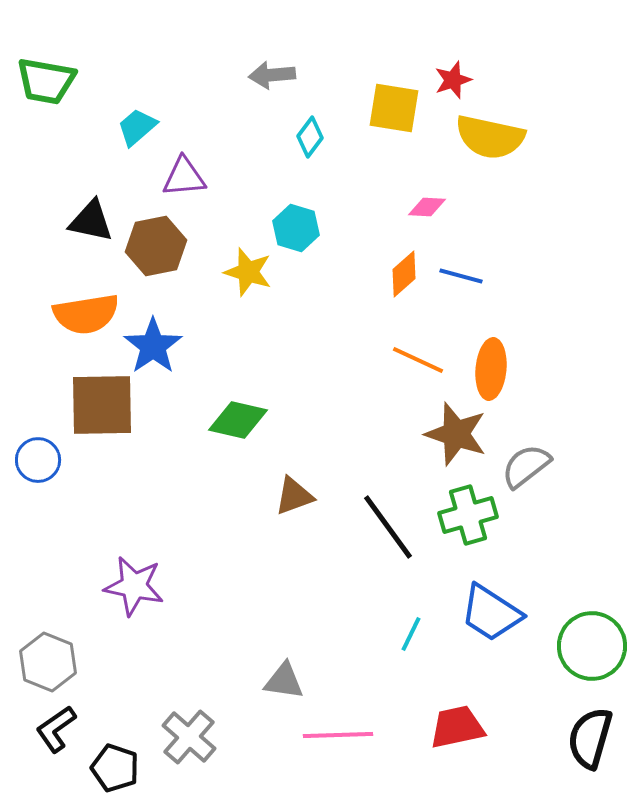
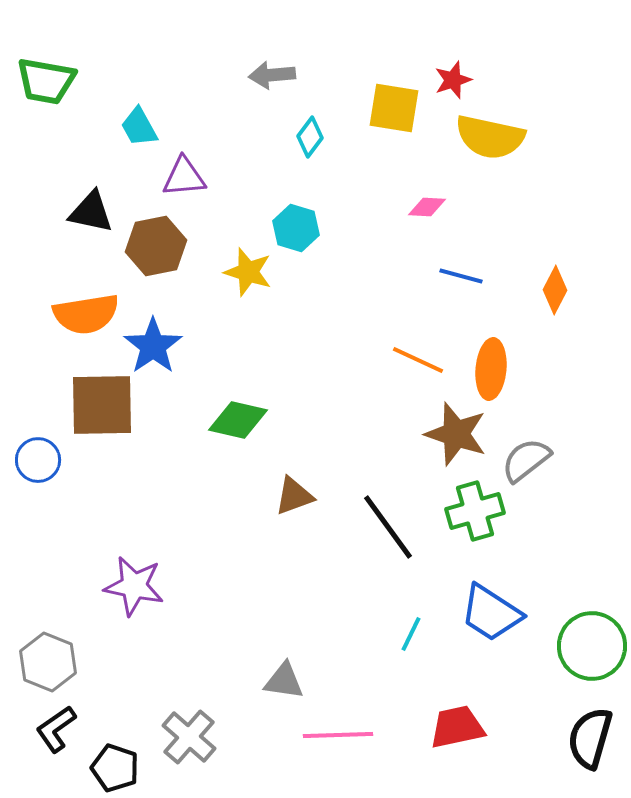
cyan trapezoid: moved 2 px right; rotated 78 degrees counterclockwise
black triangle: moved 9 px up
orange diamond: moved 151 px right, 16 px down; rotated 21 degrees counterclockwise
gray semicircle: moved 6 px up
green cross: moved 7 px right, 4 px up
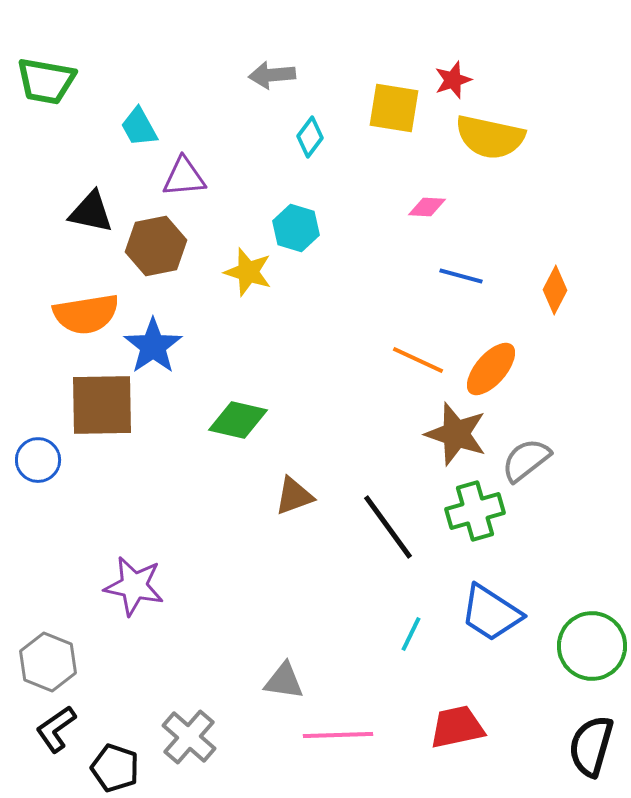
orange ellipse: rotated 36 degrees clockwise
black semicircle: moved 1 px right, 8 px down
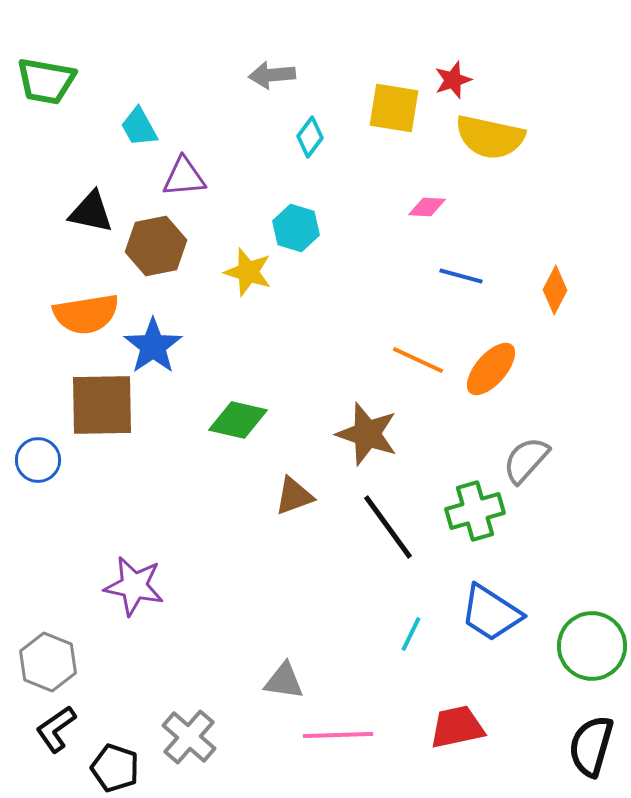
brown star: moved 89 px left
gray semicircle: rotated 10 degrees counterclockwise
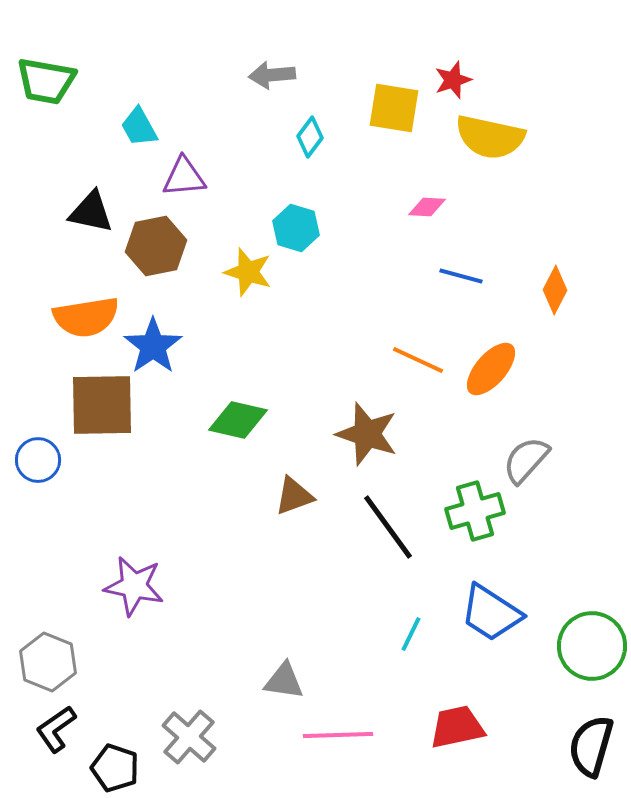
orange semicircle: moved 3 px down
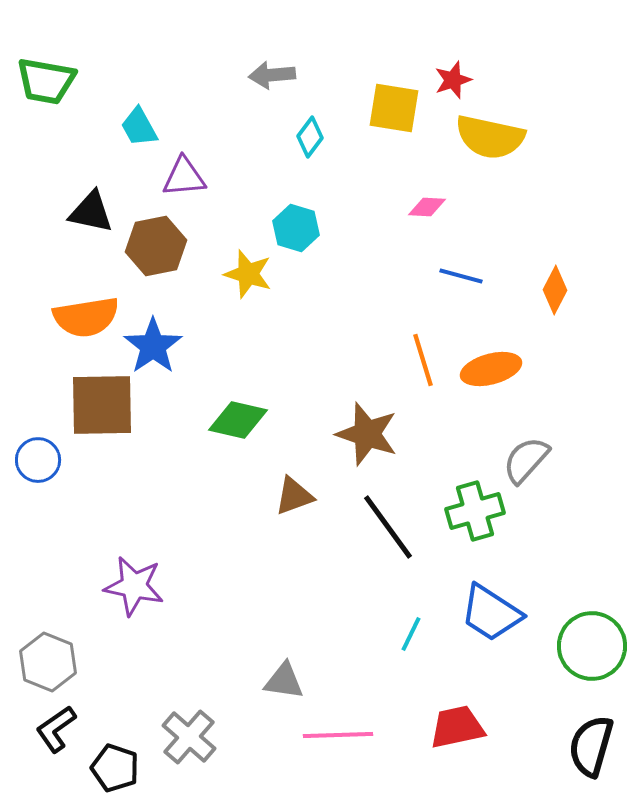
yellow star: moved 2 px down
orange line: moved 5 px right; rotated 48 degrees clockwise
orange ellipse: rotated 34 degrees clockwise
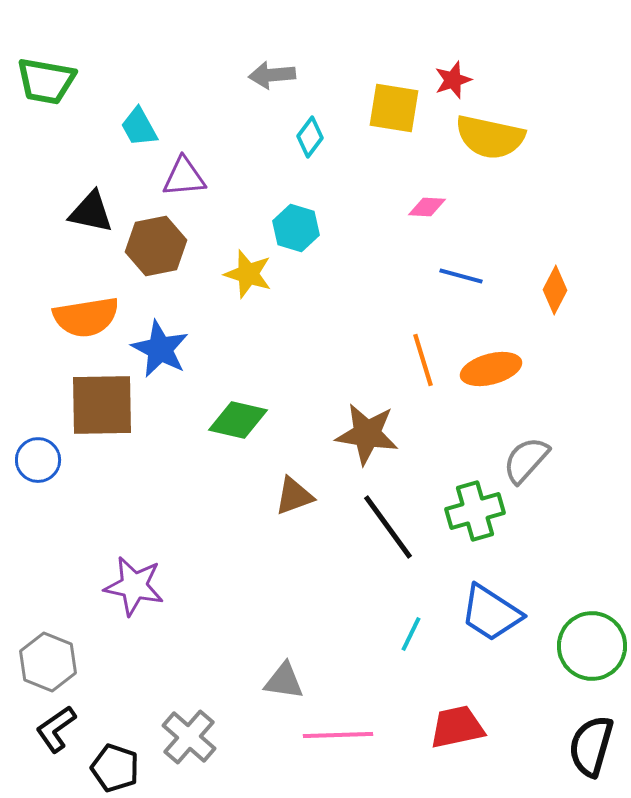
blue star: moved 7 px right, 3 px down; rotated 10 degrees counterclockwise
brown star: rotated 10 degrees counterclockwise
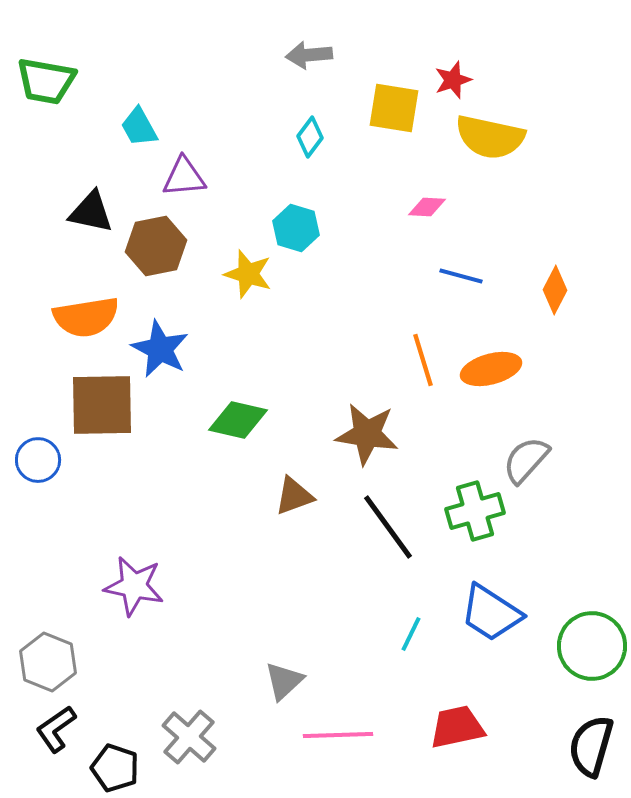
gray arrow: moved 37 px right, 20 px up
gray triangle: rotated 51 degrees counterclockwise
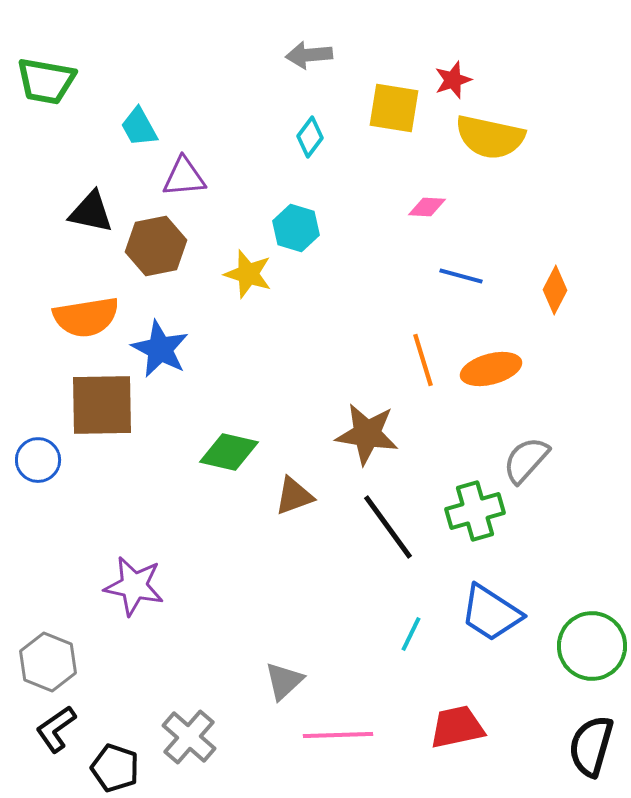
green diamond: moved 9 px left, 32 px down
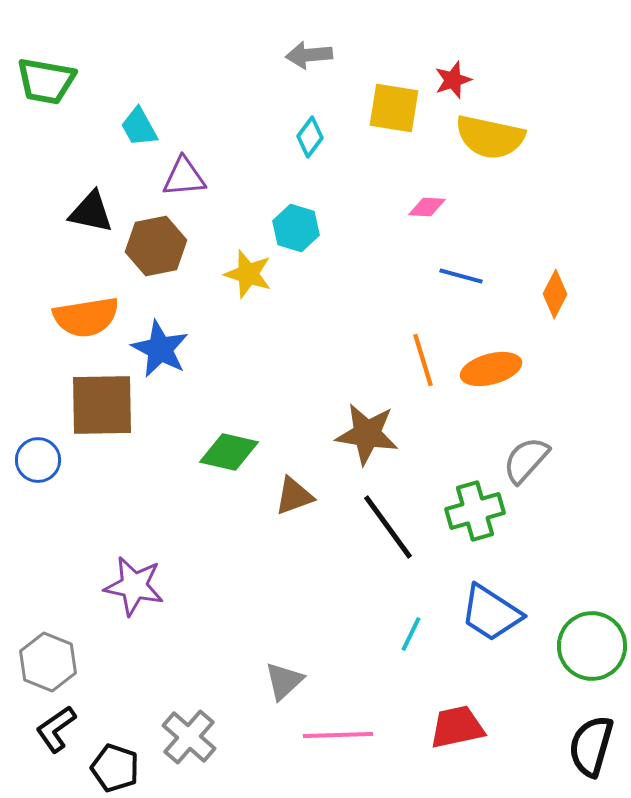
orange diamond: moved 4 px down
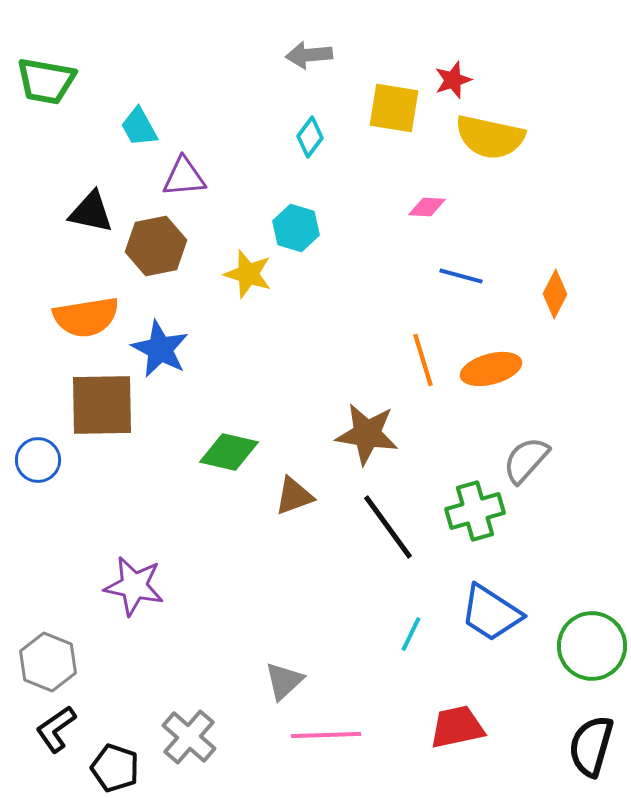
pink line: moved 12 px left
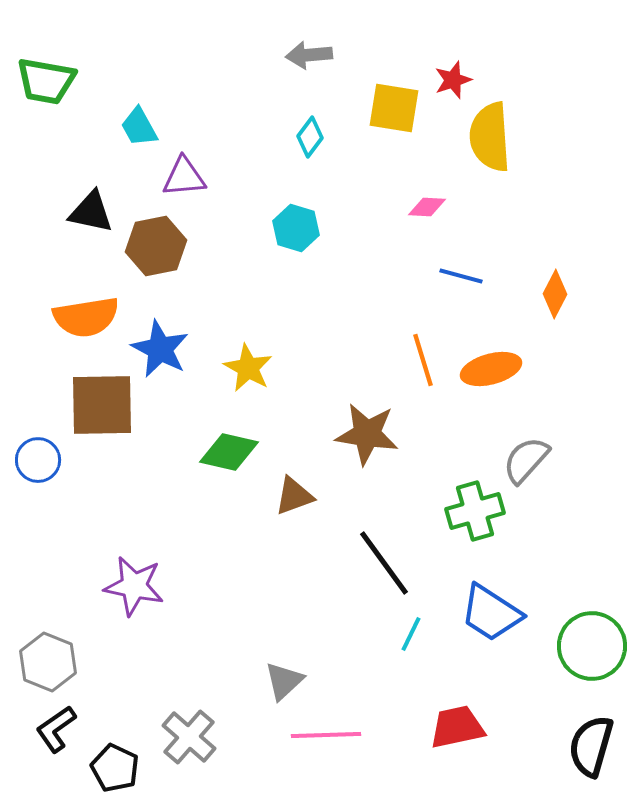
yellow semicircle: rotated 74 degrees clockwise
yellow star: moved 94 px down; rotated 12 degrees clockwise
black line: moved 4 px left, 36 px down
black pentagon: rotated 6 degrees clockwise
